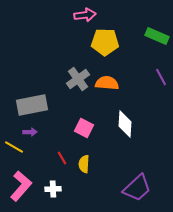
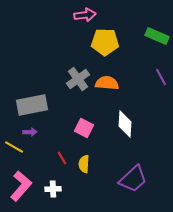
purple trapezoid: moved 4 px left, 9 px up
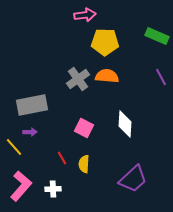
orange semicircle: moved 7 px up
yellow line: rotated 18 degrees clockwise
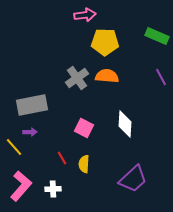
gray cross: moved 1 px left, 1 px up
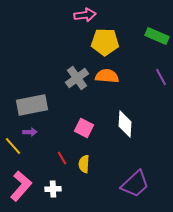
yellow line: moved 1 px left, 1 px up
purple trapezoid: moved 2 px right, 5 px down
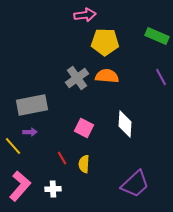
pink L-shape: moved 1 px left
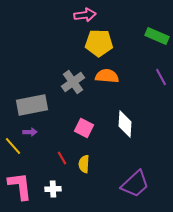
yellow pentagon: moved 6 px left, 1 px down
gray cross: moved 4 px left, 4 px down
pink L-shape: rotated 48 degrees counterclockwise
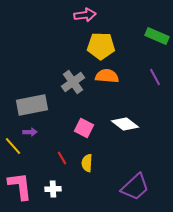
yellow pentagon: moved 2 px right, 3 px down
purple line: moved 6 px left
white diamond: rotated 56 degrees counterclockwise
yellow semicircle: moved 3 px right, 1 px up
purple trapezoid: moved 3 px down
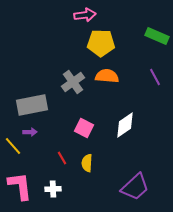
yellow pentagon: moved 3 px up
white diamond: moved 1 px down; rotated 72 degrees counterclockwise
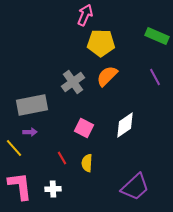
pink arrow: rotated 60 degrees counterclockwise
orange semicircle: rotated 50 degrees counterclockwise
yellow line: moved 1 px right, 2 px down
